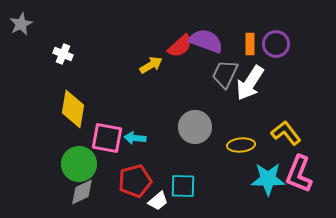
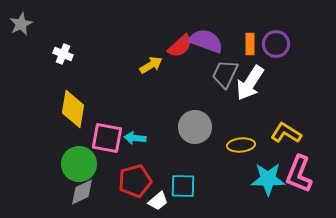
yellow L-shape: rotated 20 degrees counterclockwise
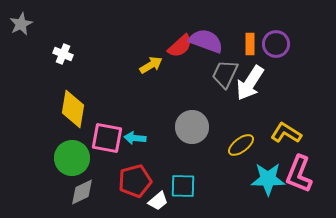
gray circle: moved 3 px left
yellow ellipse: rotated 32 degrees counterclockwise
green circle: moved 7 px left, 6 px up
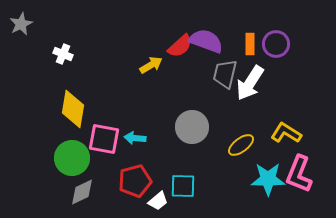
gray trapezoid: rotated 12 degrees counterclockwise
pink square: moved 3 px left, 1 px down
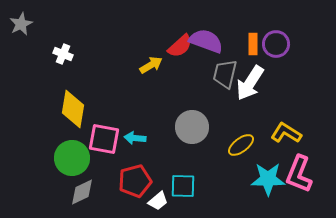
orange rectangle: moved 3 px right
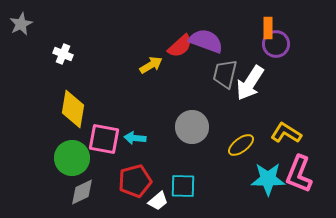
orange rectangle: moved 15 px right, 16 px up
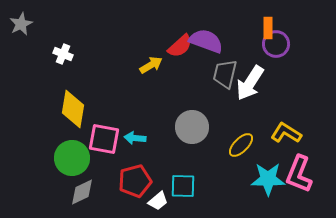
yellow ellipse: rotated 8 degrees counterclockwise
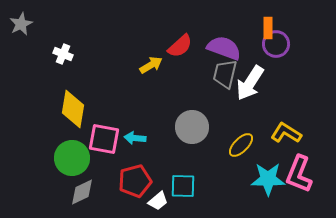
purple semicircle: moved 18 px right, 7 px down
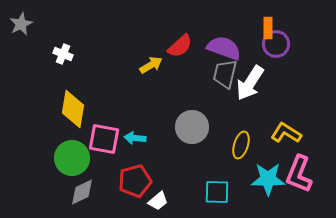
yellow ellipse: rotated 28 degrees counterclockwise
cyan square: moved 34 px right, 6 px down
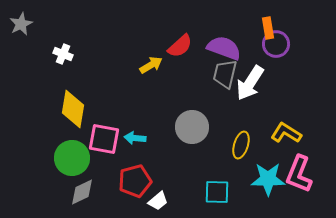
orange rectangle: rotated 10 degrees counterclockwise
